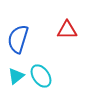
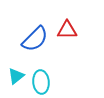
blue semicircle: moved 17 px right; rotated 152 degrees counterclockwise
cyan ellipse: moved 6 px down; rotated 30 degrees clockwise
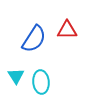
blue semicircle: moved 1 px left; rotated 12 degrees counterclockwise
cyan triangle: rotated 24 degrees counterclockwise
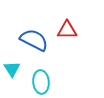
blue semicircle: moved 1 px down; rotated 96 degrees counterclockwise
cyan triangle: moved 4 px left, 7 px up
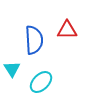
blue semicircle: rotated 60 degrees clockwise
cyan ellipse: rotated 50 degrees clockwise
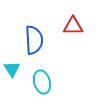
red triangle: moved 6 px right, 4 px up
cyan ellipse: moved 1 px right; rotated 60 degrees counterclockwise
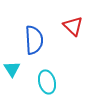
red triangle: rotated 45 degrees clockwise
cyan ellipse: moved 5 px right
